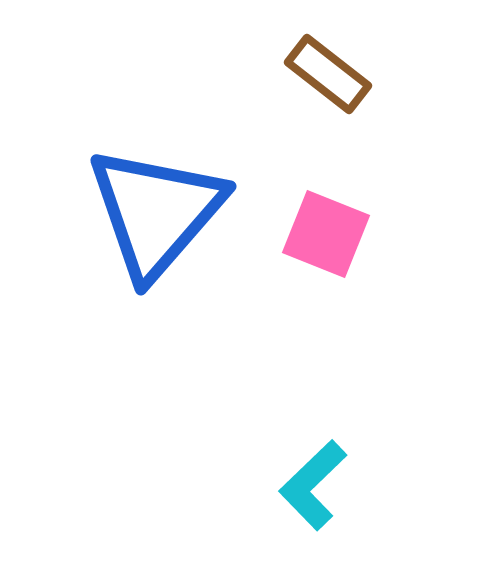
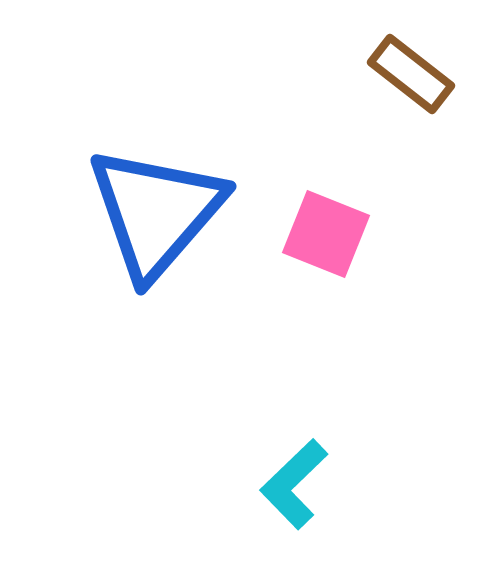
brown rectangle: moved 83 px right
cyan L-shape: moved 19 px left, 1 px up
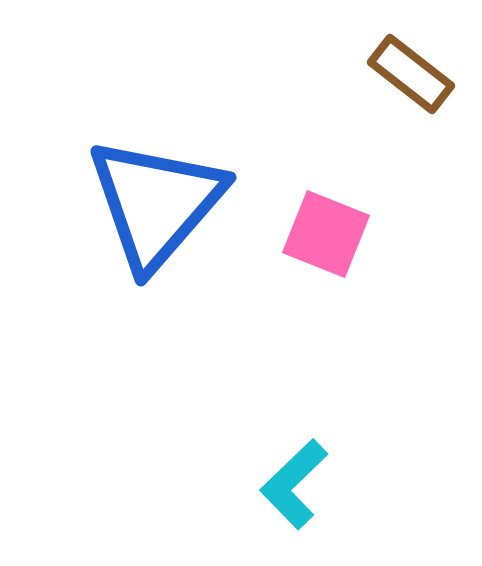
blue triangle: moved 9 px up
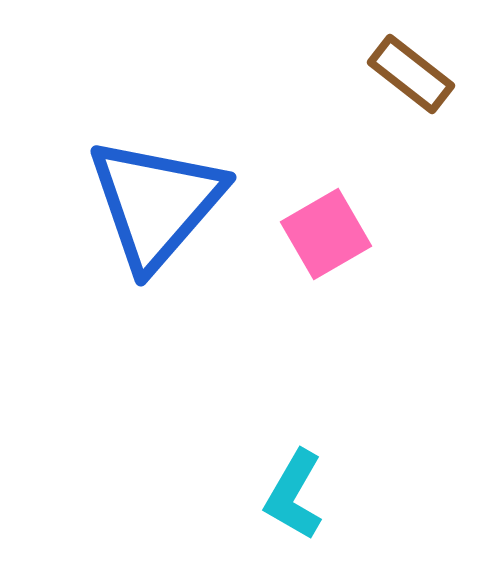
pink square: rotated 38 degrees clockwise
cyan L-shape: moved 11 px down; rotated 16 degrees counterclockwise
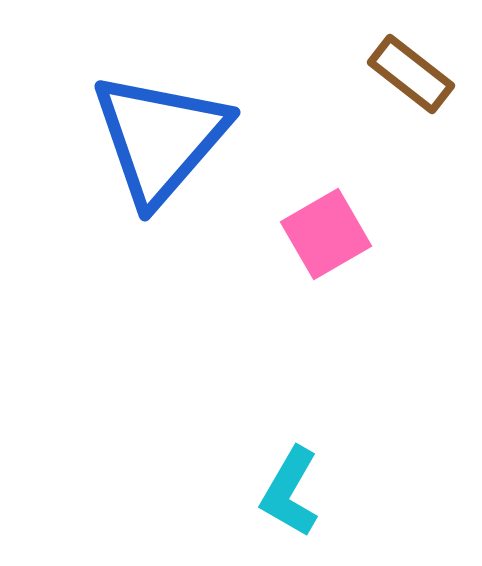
blue triangle: moved 4 px right, 65 px up
cyan L-shape: moved 4 px left, 3 px up
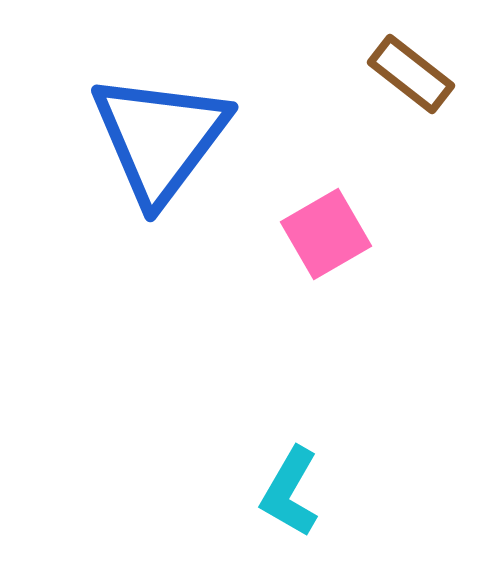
blue triangle: rotated 4 degrees counterclockwise
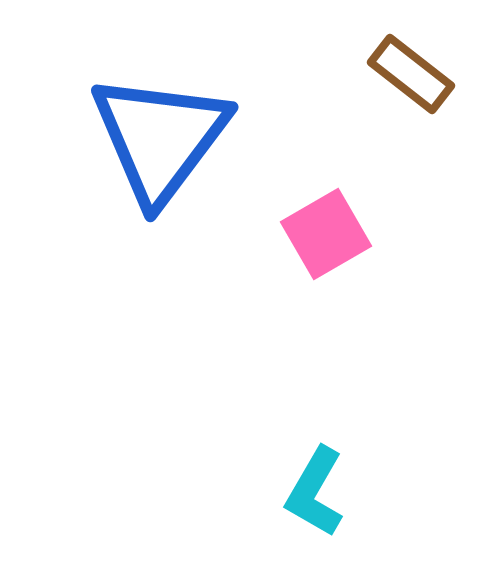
cyan L-shape: moved 25 px right
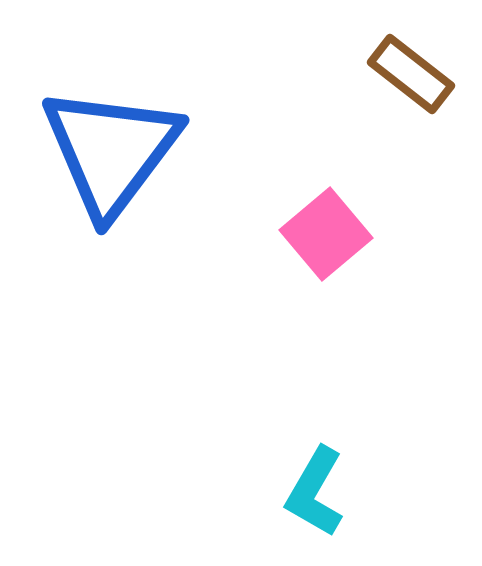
blue triangle: moved 49 px left, 13 px down
pink square: rotated 10 degrees counterclockwise
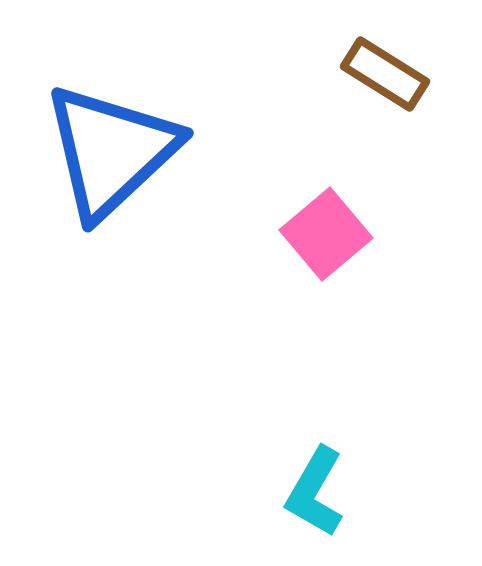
brown rectangle: moved 26 px left; rotated 6 degrees counterclockwise
blue triangle: rotated 10 degrees clockwise
